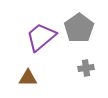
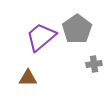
gray pentagon: moved 2 px left, 1 px down
gray cross: moved 8 px right, 4 px up
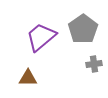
gray pentagon: moved 6 px right
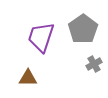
purple trapezoid: rotated 32 degrees counterclockwise
gray cross: rotated 21 degrees counterclockwise
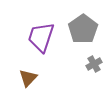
brown triangle: rotated 48 degrees counterclockwise
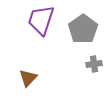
purple trapezoid: moved 17 px up
gray cross: rotated 21 degrees clockwise
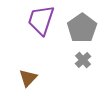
gray pentagon: moved 1 px left, 1 px up
gray cross: moved 11 px left, 4 px up; rotated 35 degrees counterclockwise
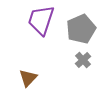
gray pentagon: moved 1 px left, 1 px down; rotated 12 degrees clockwise
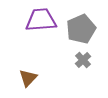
purple trapezoid: rotated 68 degrees clockwise
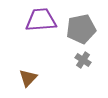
gray pentagon: rotated 12 degrees clockwise
gray cross: rotated 14 degrees counterclockwise
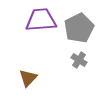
gray pentagon: moved 2 px left, 1 px up; rotated 16 degrees counterclockwise
gray cross: moved 4 px left
